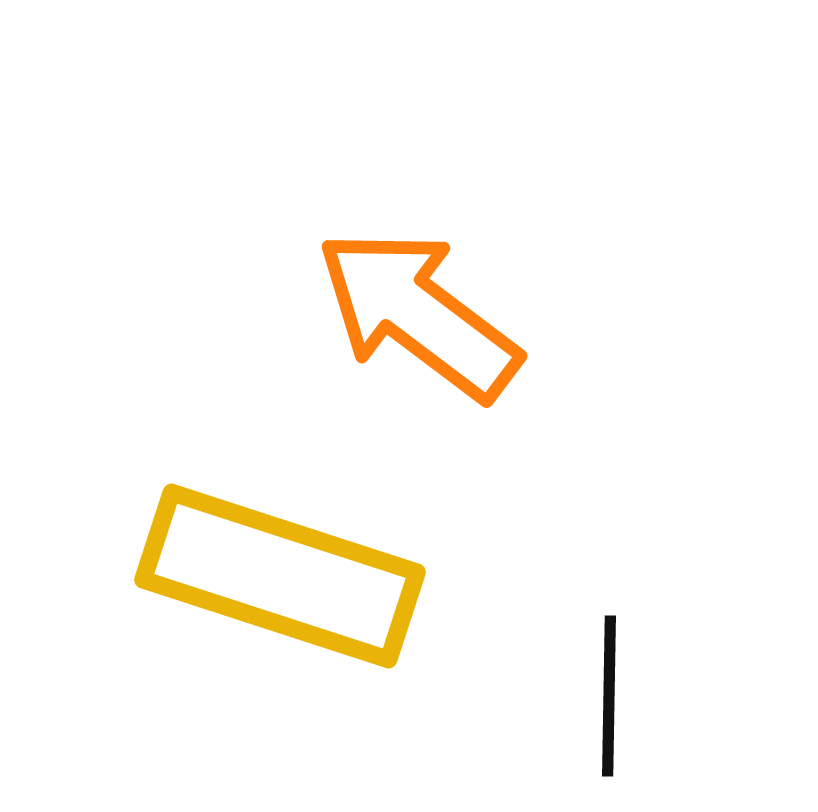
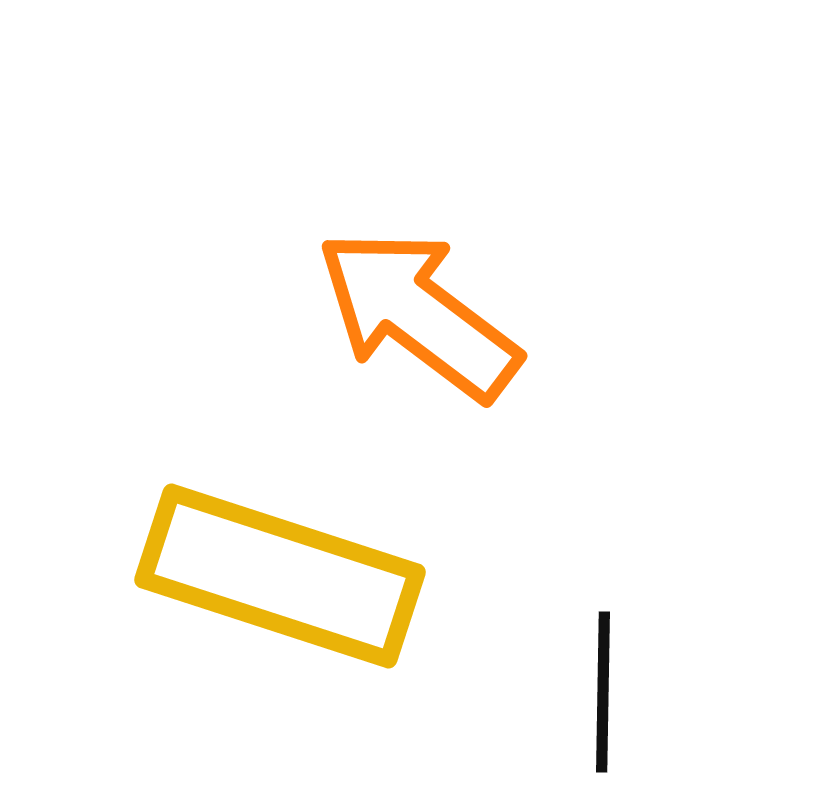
black line: moved 6 px left, 4 px up
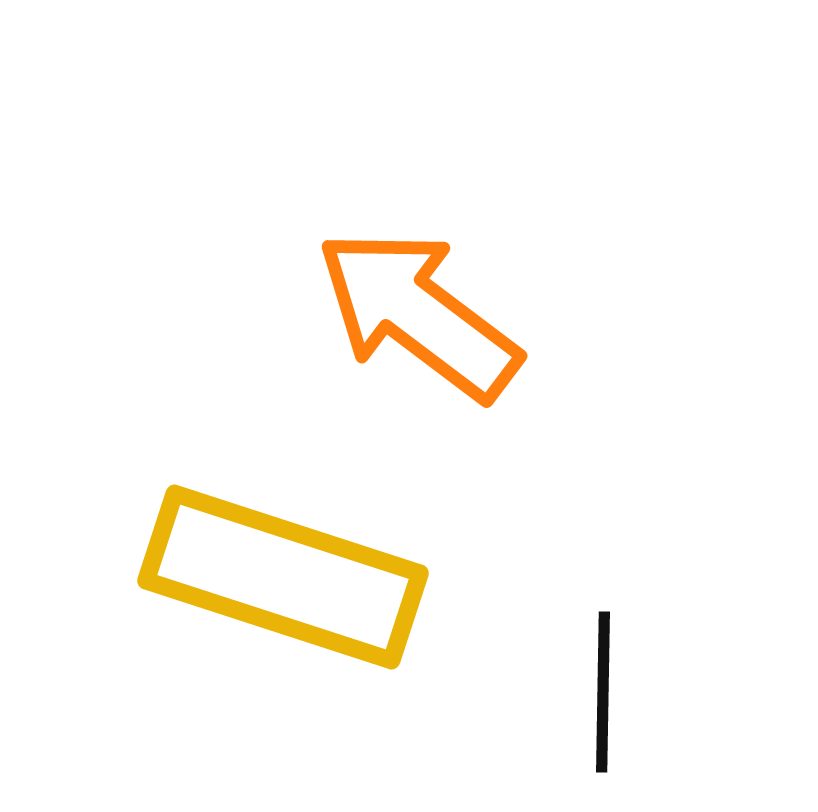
yellow rectangle: moved 3 px right, 1 px down
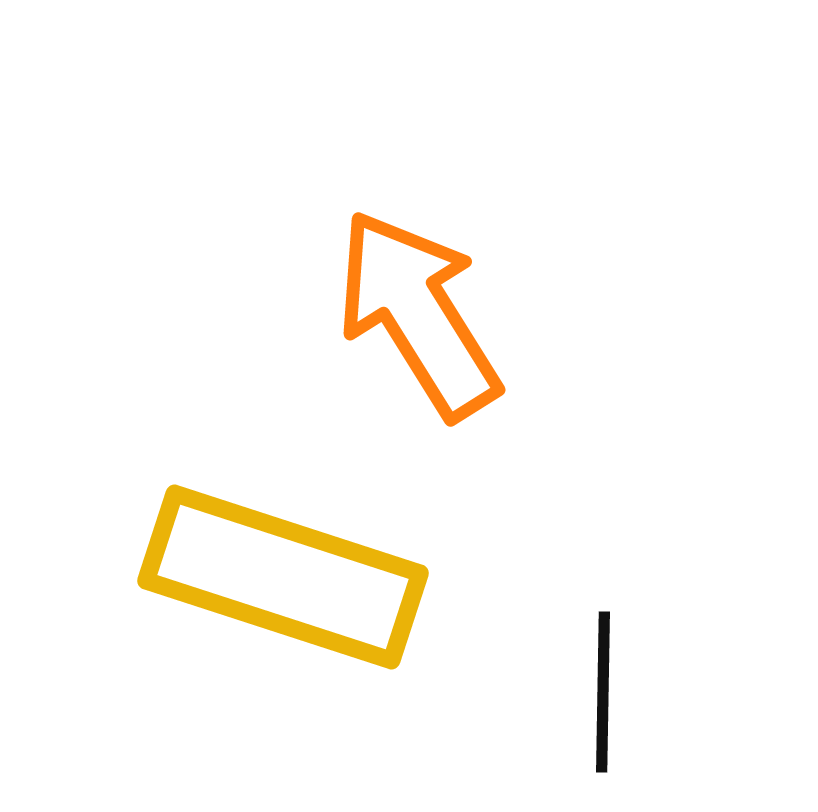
orange arrow: rotated 21 degrees clockwise
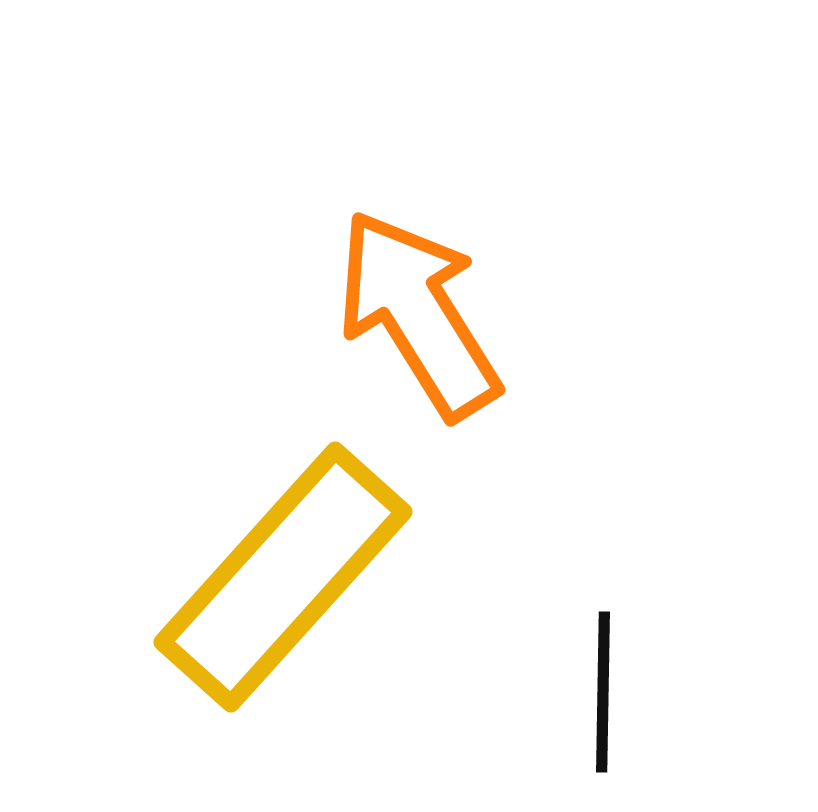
yellow rectangle: rotated 66 degrees counterclockwise
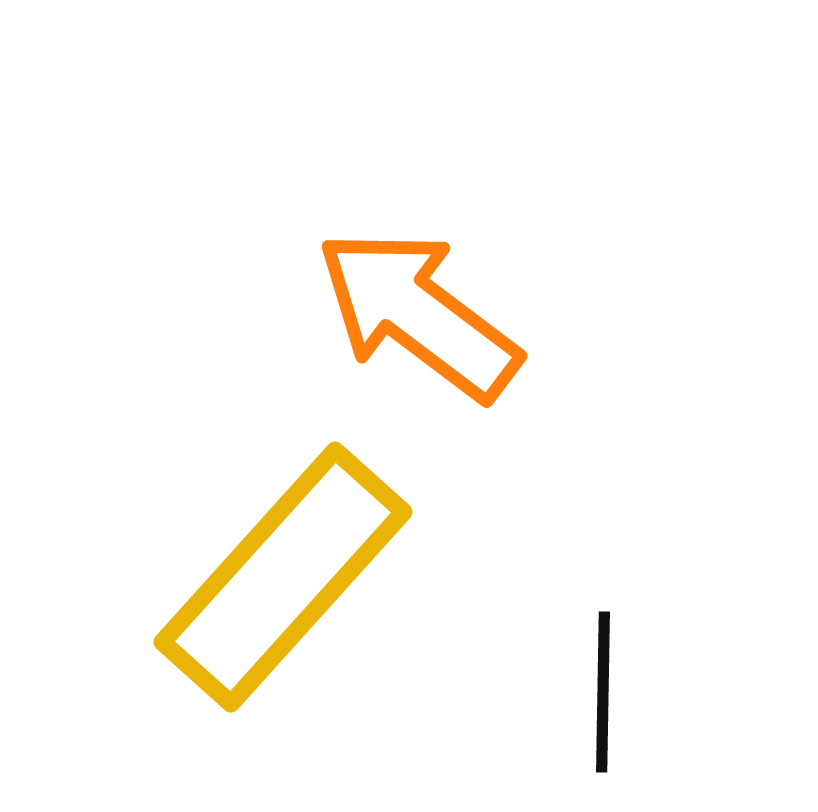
orange arrow: rotated 21 degrees counterclockwise
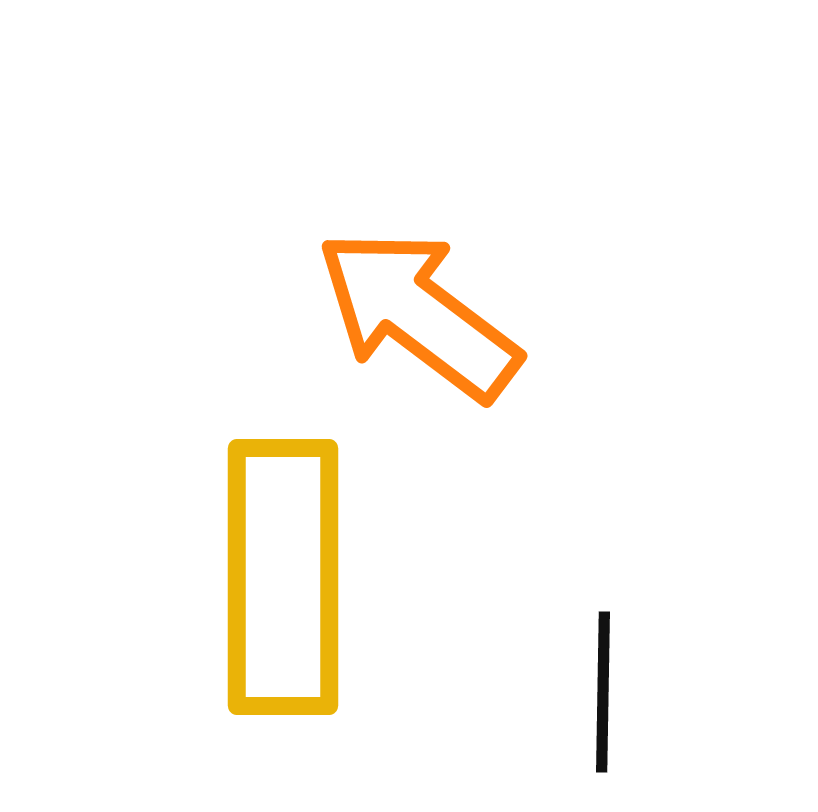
yellow rectangle: rotated 42 degrees counterclockwise
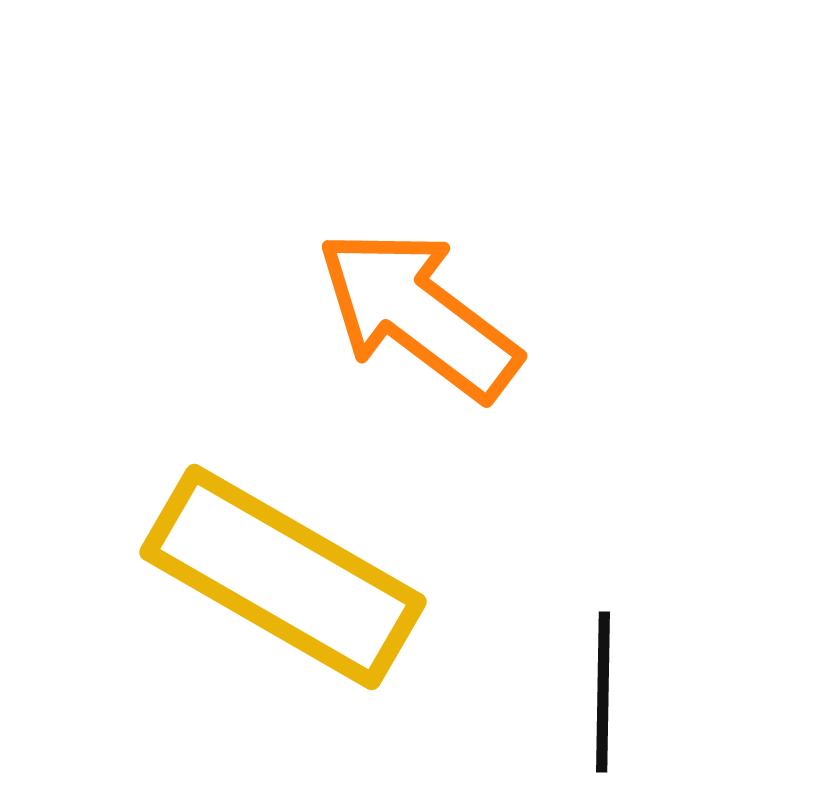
yellow rectangle: rotated 60 degrees counterclockwise
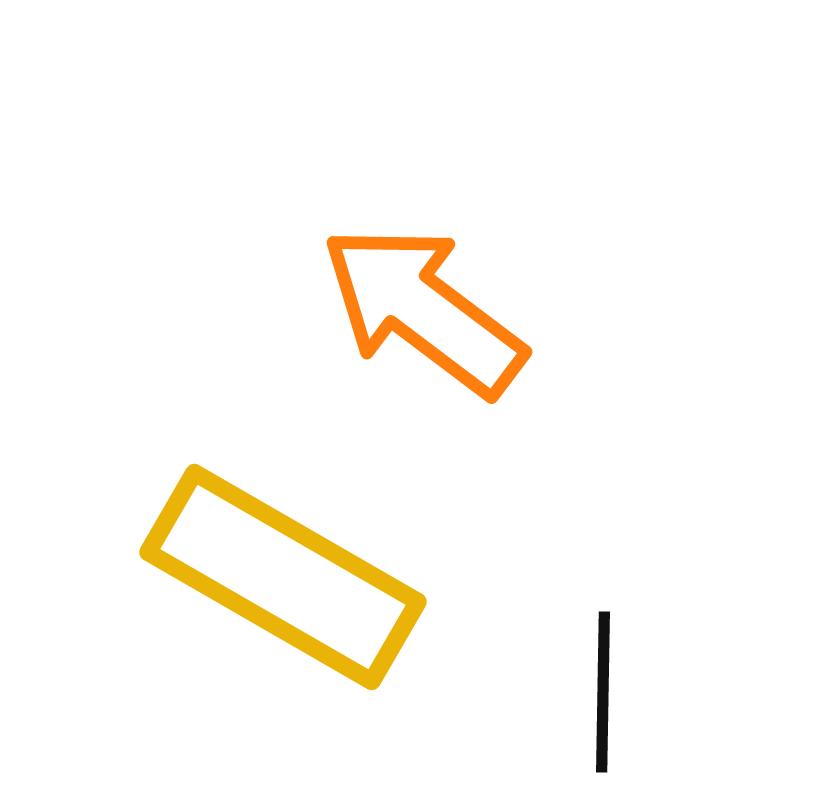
orange arrow: moved 5 px right, 4 px up
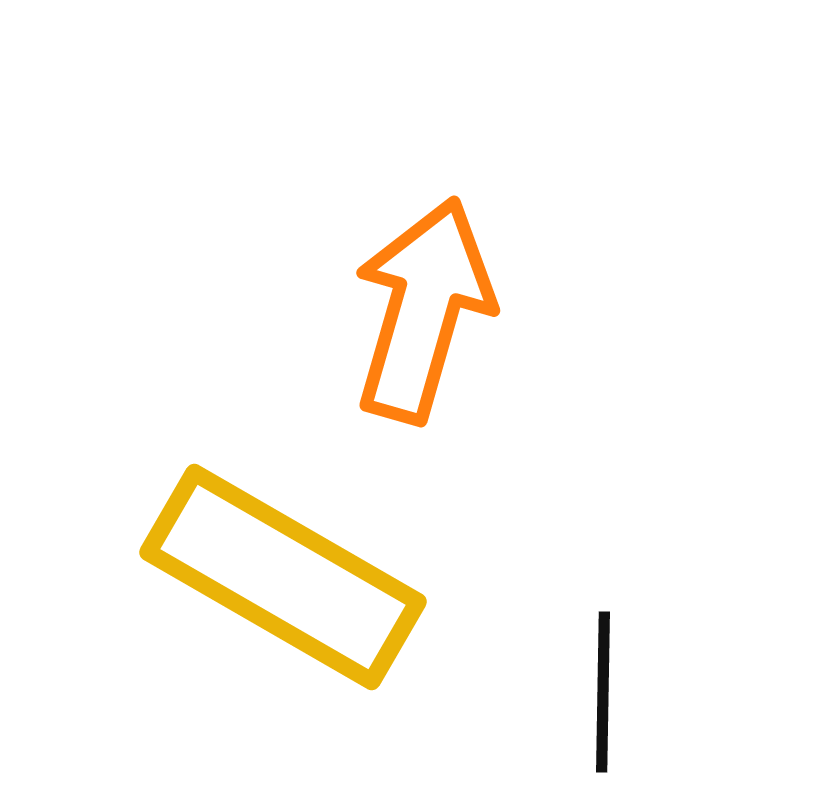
orange arrow: rotated 69 degrees clockwise
